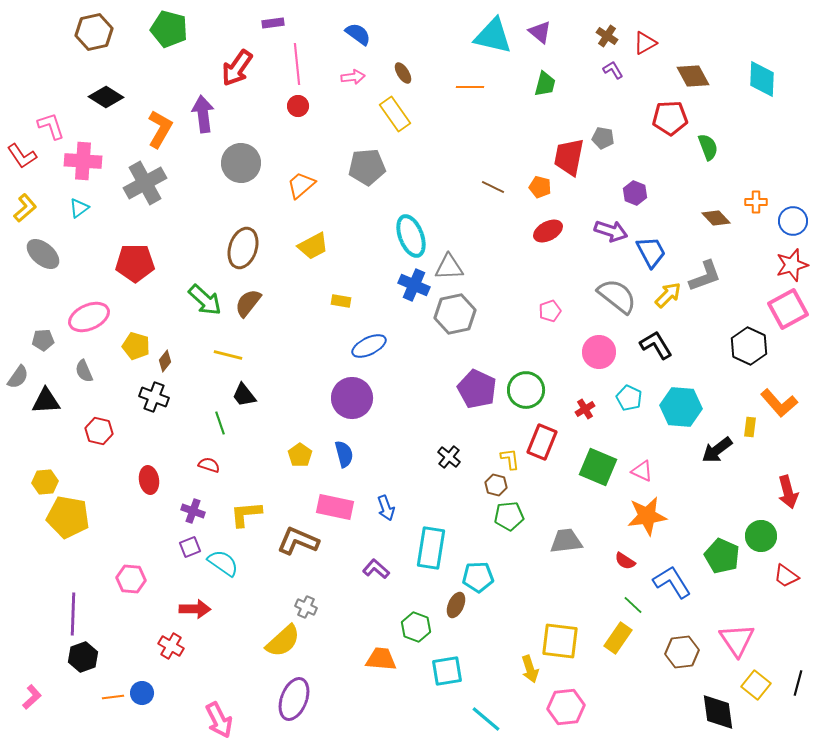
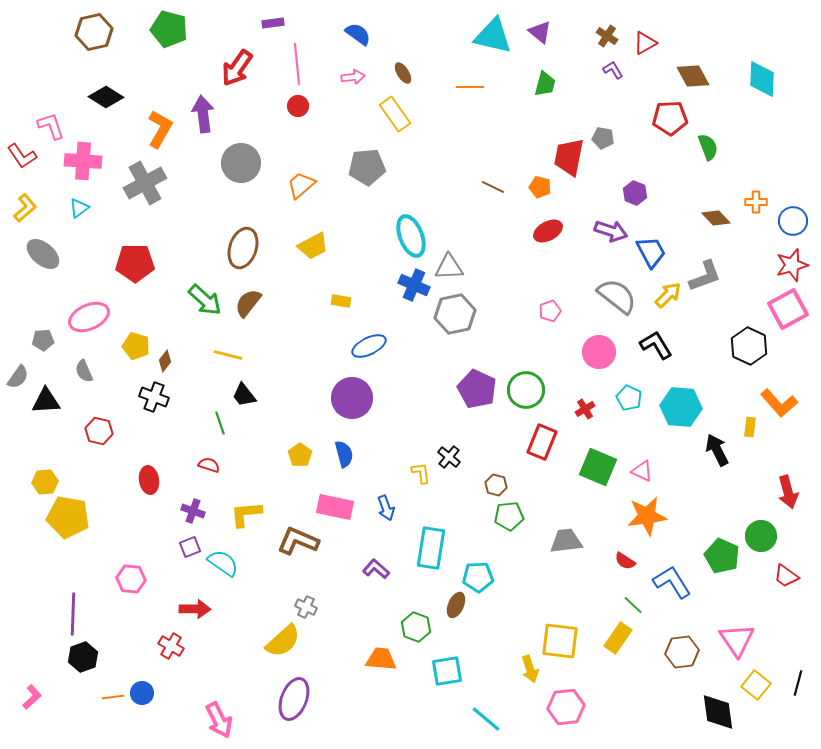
black arrow at (717, 450): rotated 100 degrees clockwise
yellow L-shape at (510, 459): moved 89 px left, 14 px down
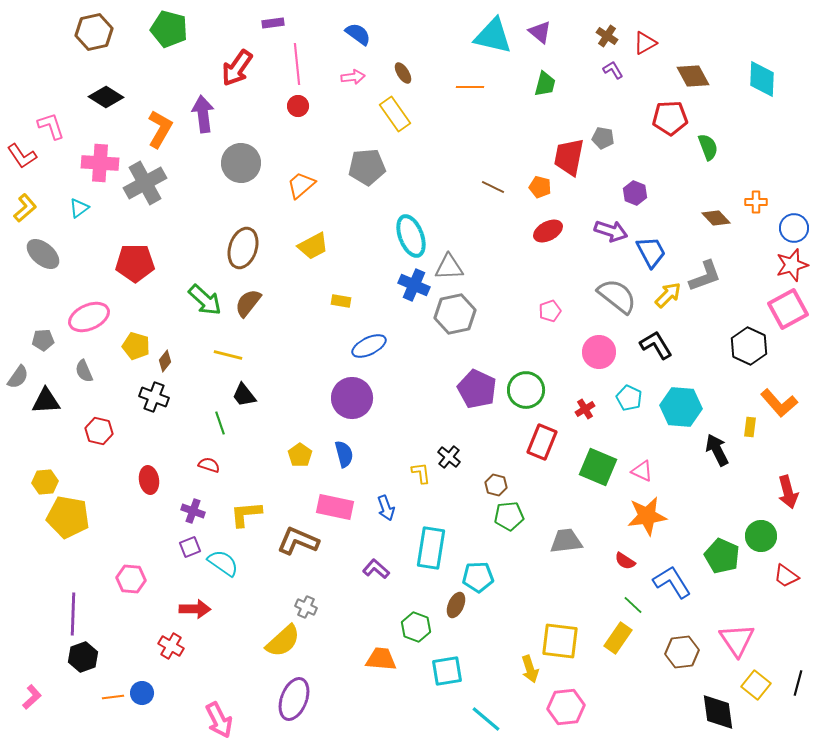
pink cross at (83, 161): moved 17 px right, 2 px down
blue circle at (793, 221): moved 1 px right, 7 px down
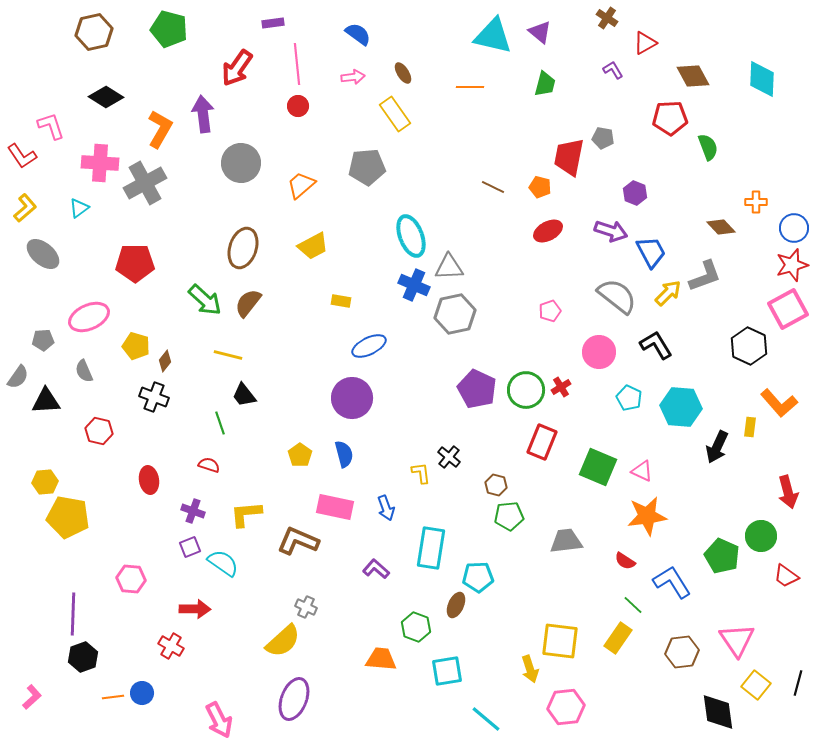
brown cross at (607, 36): moved 18 px up
brown diamond at (716, 218): moved 5 px right, 9 px down
yellow arrow at (668, 295): moved 2 px up
red cross at (585, 409): moved 24 px left, 22 px up
black arrow at (717, 450): moved 3 px up; rotated 128 degrees counterclockwise
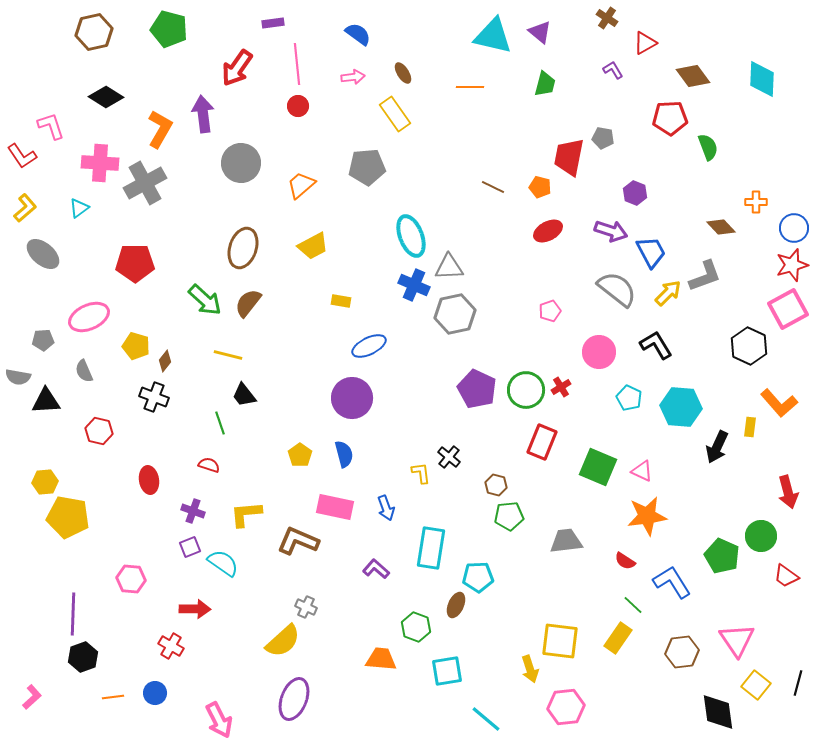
brown diamond at (693, 76): rotated 8 degrees counterclockwise
gray semicircle at (617, 296): moved 7 px up
gray semicircle at (18, 377): rotated 65 degrees clockwise
blue circle at (142, 693): moved 13 px right
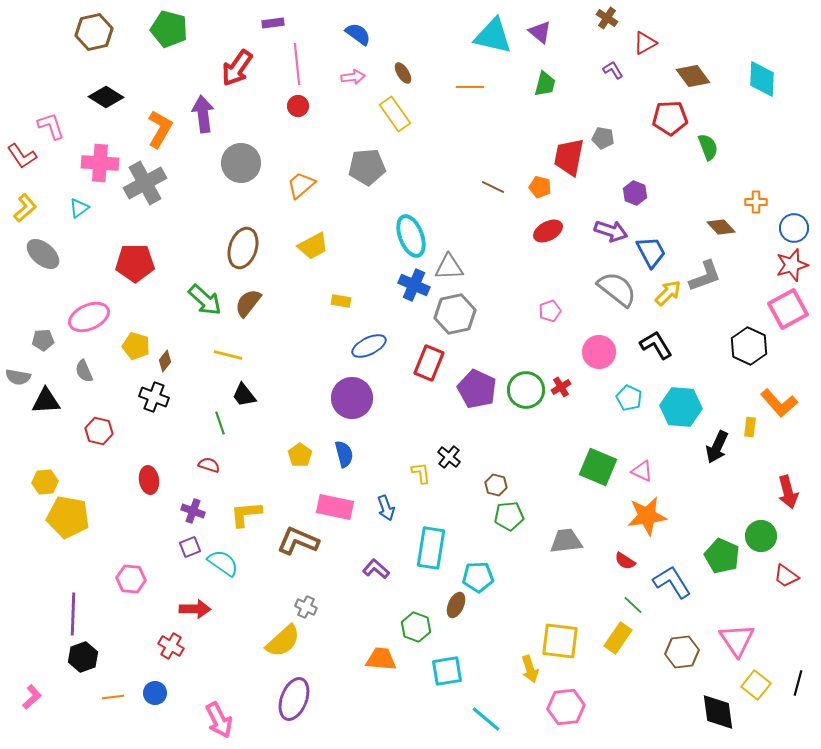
red rectangle at (542, 442): moved 113 px left, 79 px up
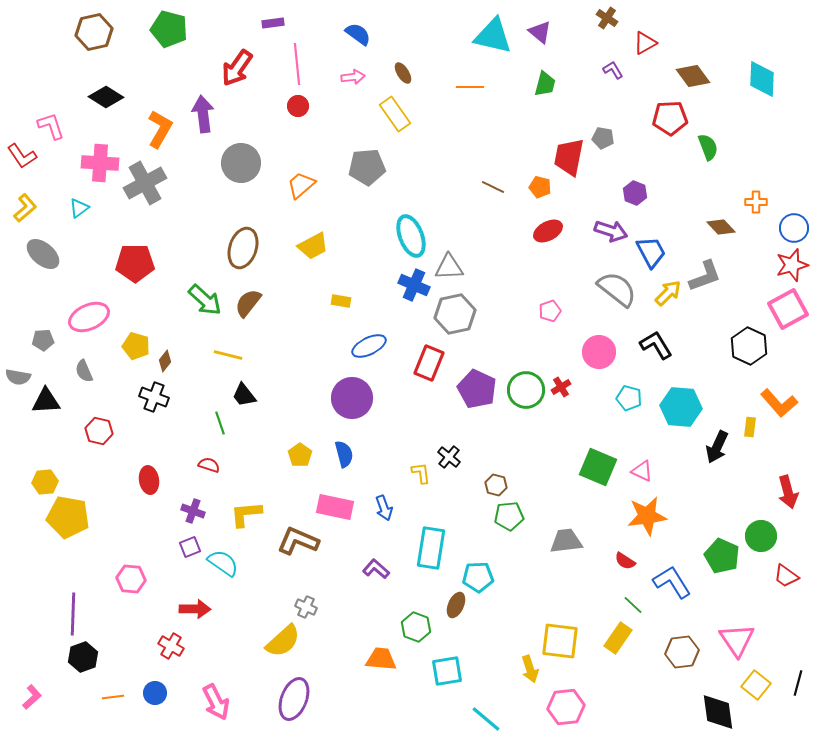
cyan pentagon at (629, 398): rotated 10 degrees counterclockwise
blue arrow at (386, 508): moved 2 px left
pink arrow at (219, 720): moved 3 px left, 18 px up
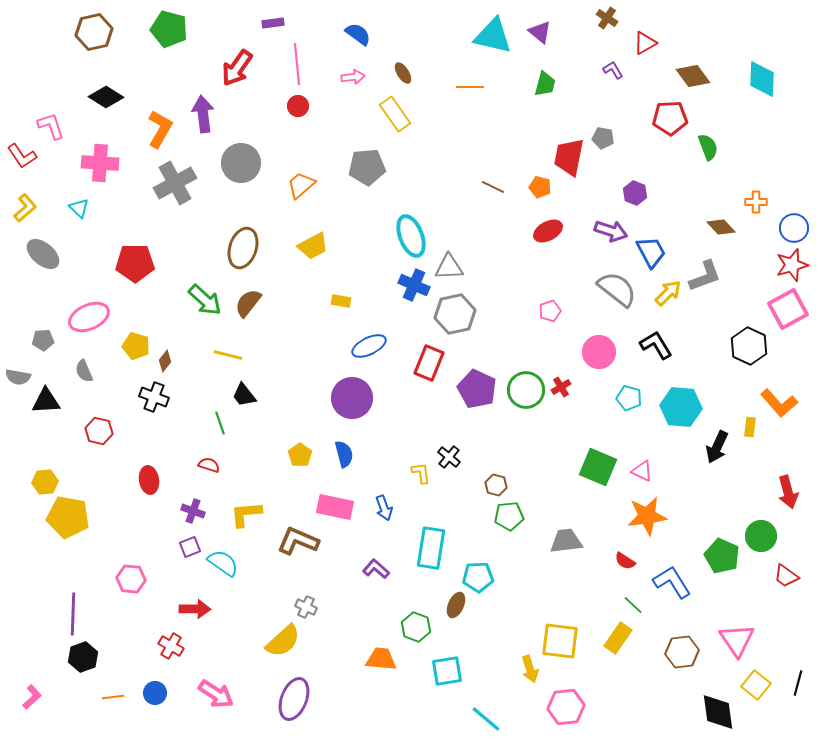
gray cross at (145, 183): moved 30 px right
cyan triangle at (79, 208): rotated 40 degrees counterclockwise
pink arrow at (216, 702): moved 8 px up; rotated 30 degrees counterclockwise
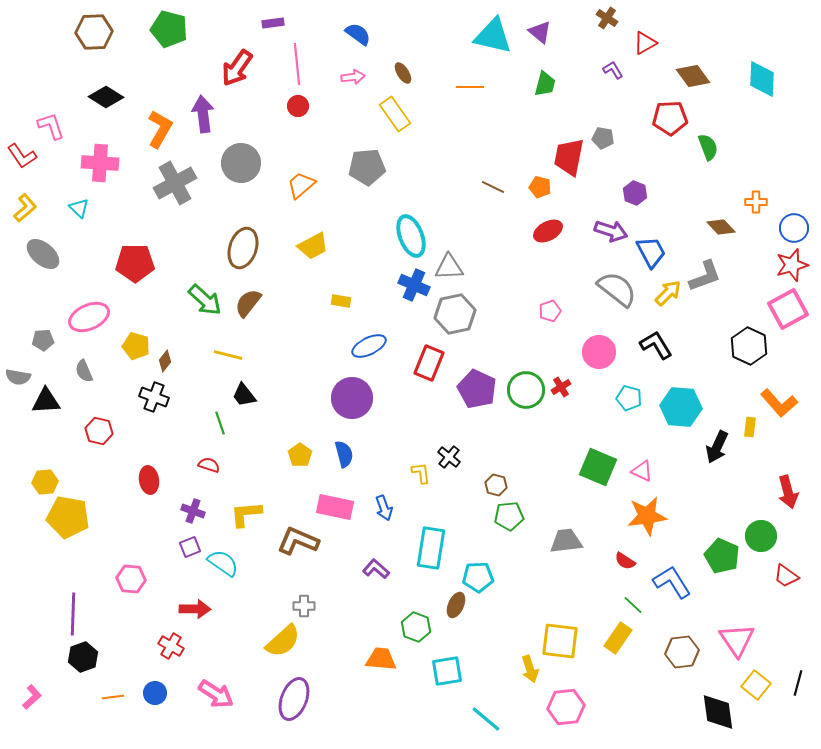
brown hexagon at (94, 32): rotated 9 degrees clockwise
gray cross at (306, 607): moved 2 px left, 1 px up; rotated 25 degrees counterclockwise
